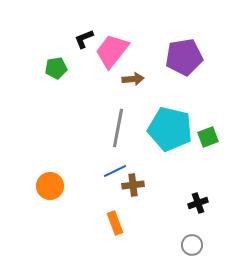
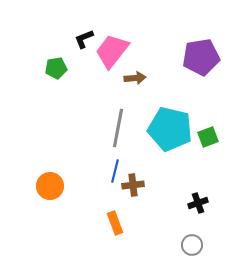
purple pentagon: moved 17 px right
brown arrow: moved 2 px right, 1 px up
blue line: rotated 50 degrees counterclockwise
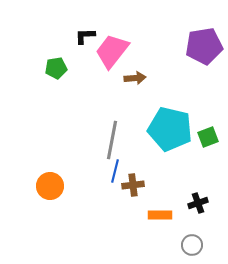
black L-shape: moved 1 px right, 3 px up; rotated 20 degrees clockwise
purple pentagon: moved 3 px right, 11 px up
gray line: moved 6 px left, 12 px down
orange rectangle: moved 45 px right, 8 px up; rotated 70 degrees counterclockwise
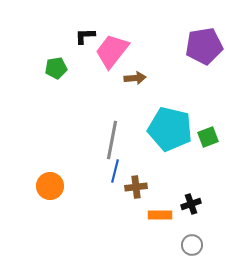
brown cross: moved 3 px right, 2 px down
black cross: moved 7 px left, 1 px down
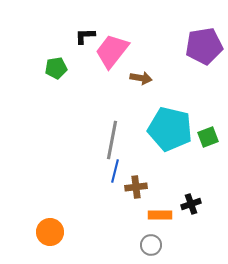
brown arrow: moved 6 px right; rotated 15 degrees clockwise
orange circle: moved 46 px down
gray circle: moved 41 px left
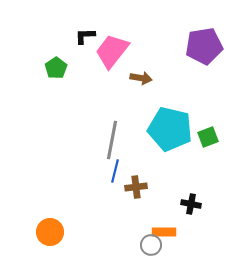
green pentagon: rotated 25 degrees counterclockwise
black cross: rotated 30 degrees clockwise
orange rectangle: moved 4 px right, 17 px down
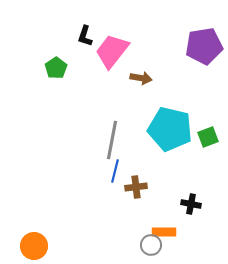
black L-shape: rotated 70 degrees counterclockwise
orange circle: moved 16 px left, 14 px down
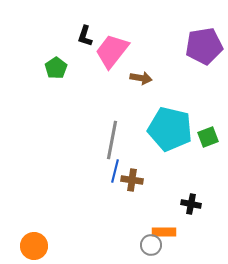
brown cross: moved 4 px left, 7 px up; rotated 15 degrees clockwise
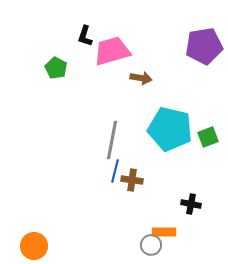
pink trapezoid: rotated 36 degrees clockwise
green pentagon: rotated 10 degrees counterclockwise
